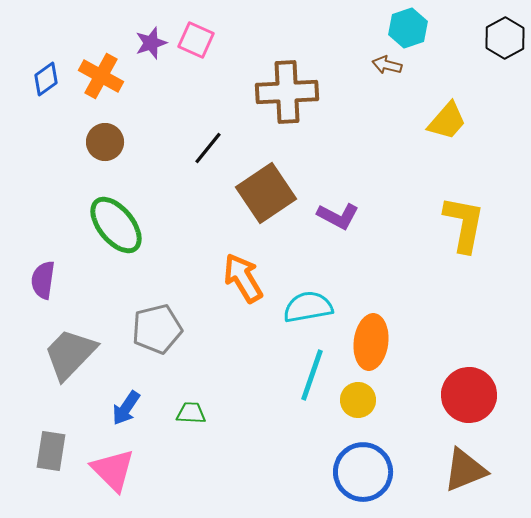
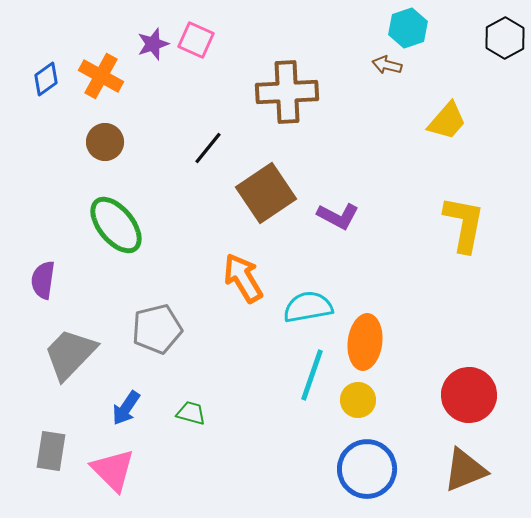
purple star: moved 2 px right, 1 px down
orange ellipse: moved 6 px left
green trapezoid: rotated 12 degrees clockwise
blue circle: moved 4 px right, 3 px up
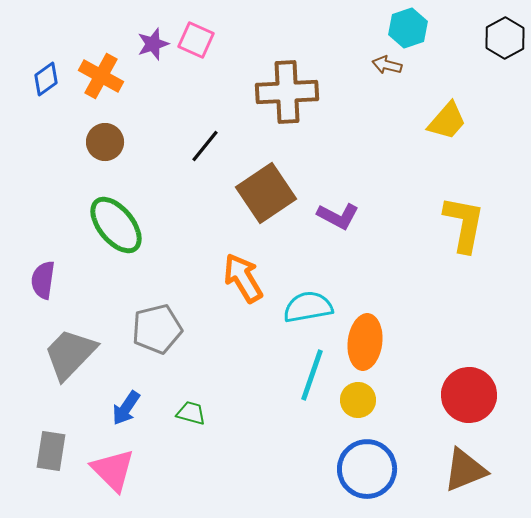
black line: moved 3 px left, 2 px up
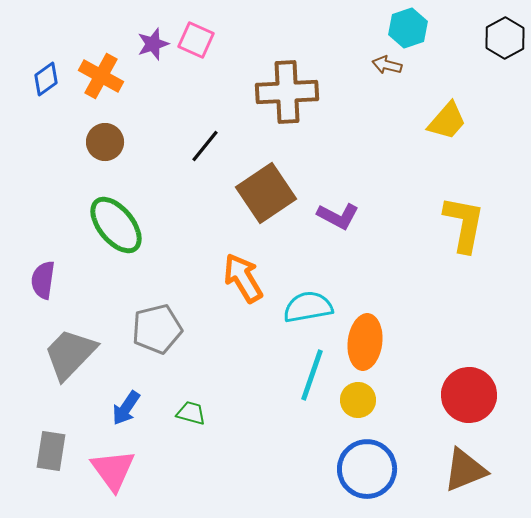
pink triangle: rotated 9 degrees clockwise
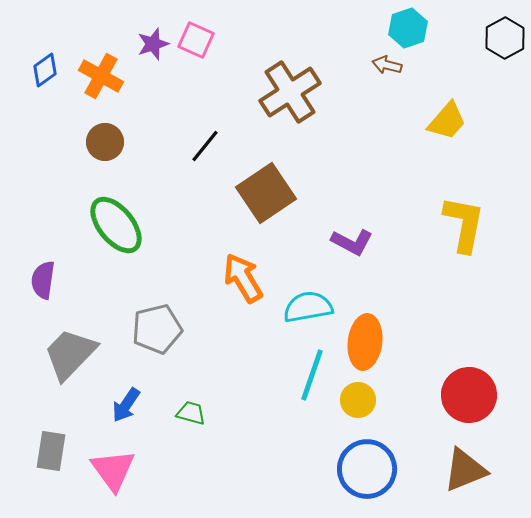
blue diamond: moved 1 px left, 9 px up
brown cross: moved 3 px right; rotated 30 degrees counterclockwise
purple L-shape: moved 14 px right, 26 px down
blue arrow: moved 3 px up
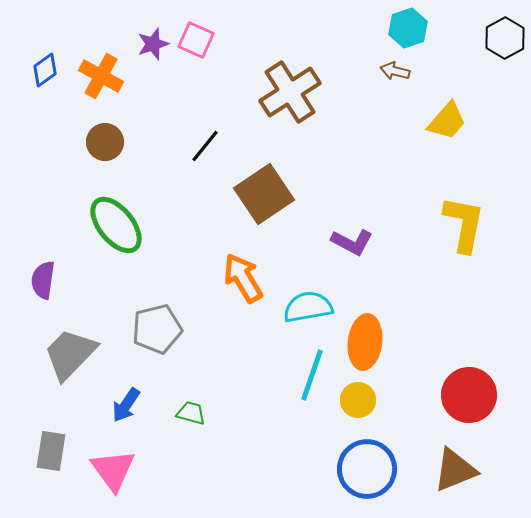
brown arrow: moved 8 px right, 6 px down
brown square: moved 2 px left, 1 px down
brown triangle: moved 10 px left
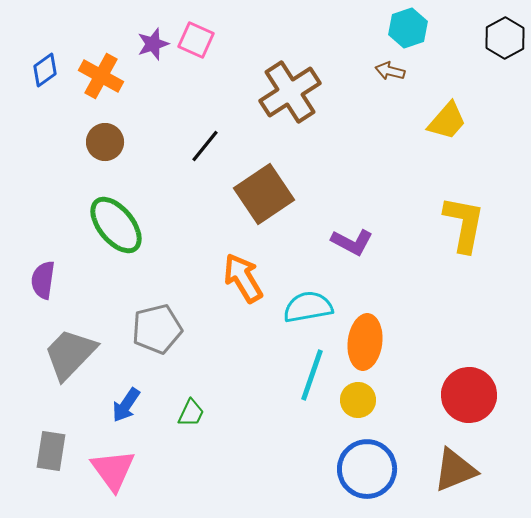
brown arrow: moved 5 px left
green trapezoid: rotated 100 degrees clockwise
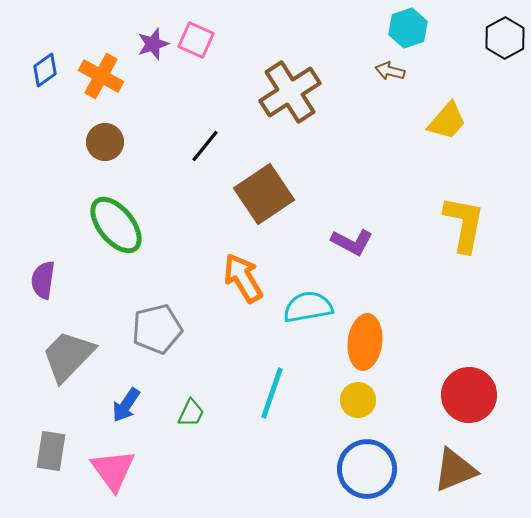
gray trapezoid: moved 2 px left, 2 px down
cyan line: moved 40 px left, 18 px down
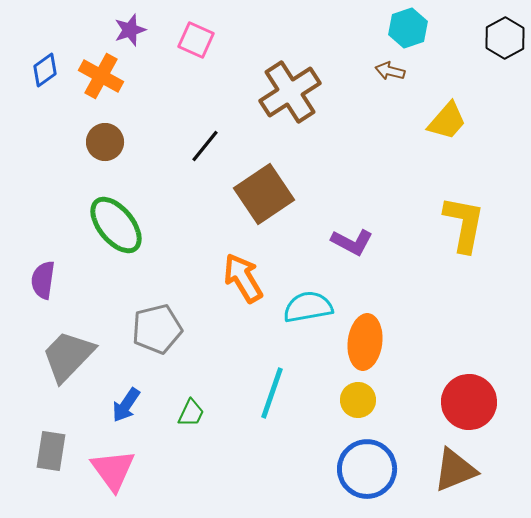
purple star: moved 23 px left, 14 px up
red circle: moved 7 px down
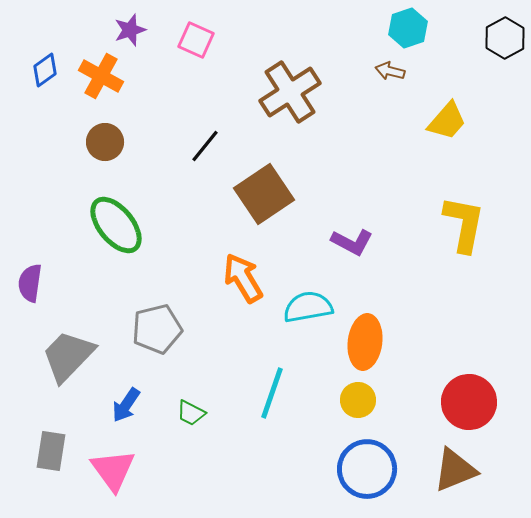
purple semicircle: moved 13 px left, 3 px down
green trapezoid: rotated 92 degrees clockwise
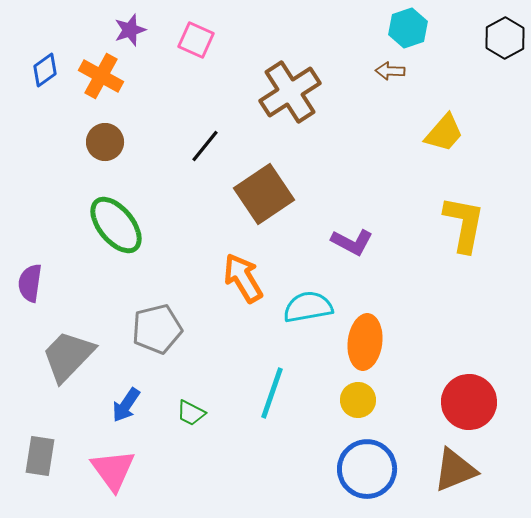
brown arrow: rotated 12 degrees counterclockwise
yellow trapezoid: moved 3 px left, 12 px down
gray rectangle: moved 11 px left, 5 px down
